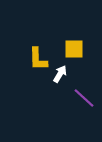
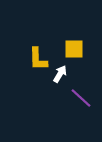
purple line: moved 3 px left
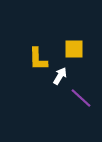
white arrow: moved 2 px down
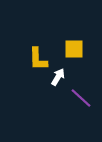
white arrow: moved 2 px left, 1 px down
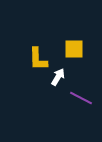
purple line: rotated 15 degrees counterclockwise
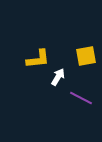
yellow square: moved 12 px right, 7 px down; rotated 10 degrees counterclockwise
yellow L-shape: rotated 95 degrees counterclockwise
